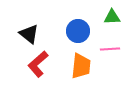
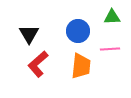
black triangle: rotated 20 degrees clockwise
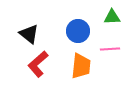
black triangle: rotated 20 degrees counterclockwise
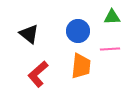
red L-shape: moved 10 px down
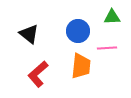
pink line: moved 3 px left, 1 px up
